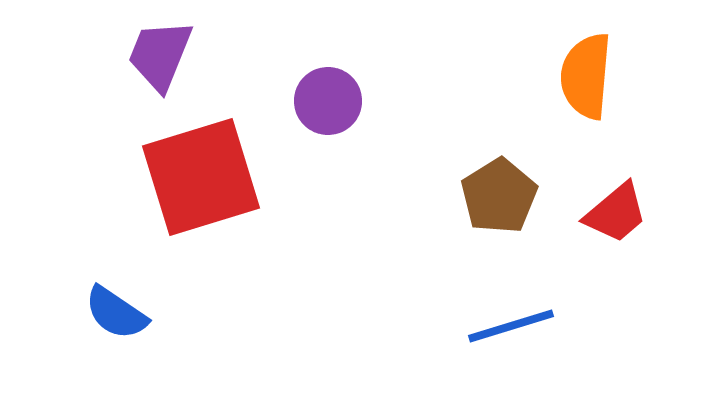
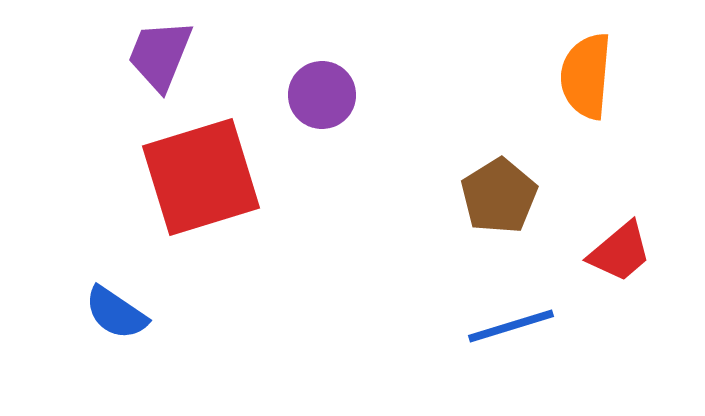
purple circle: moved 6 px left, 6 px up
red trapezoid: moved 4 px right, 39 px down
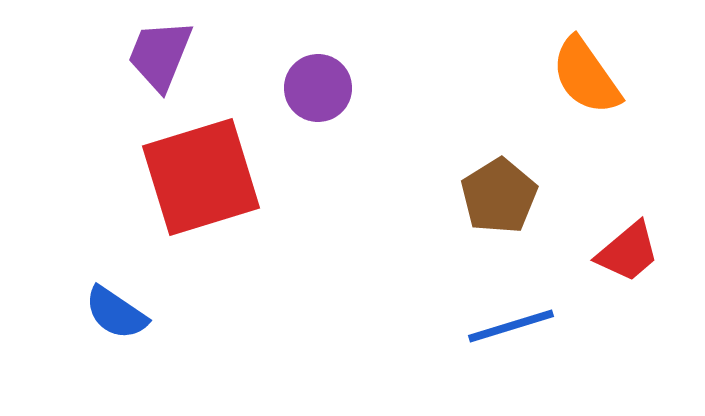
orange semicircle: rotated 40 degrees counterclockwise
purple circle: moved 4 px left, 7 px up
red trapezoid: moved 8 px right
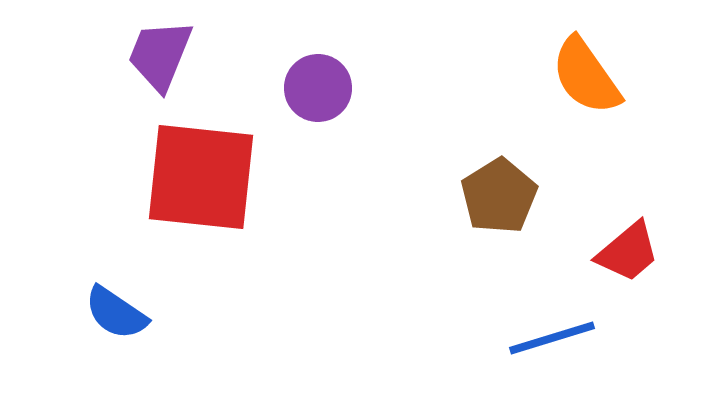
red square: rotated 23 degrees clockwise
blue line: moved 41 px right, 12 px down
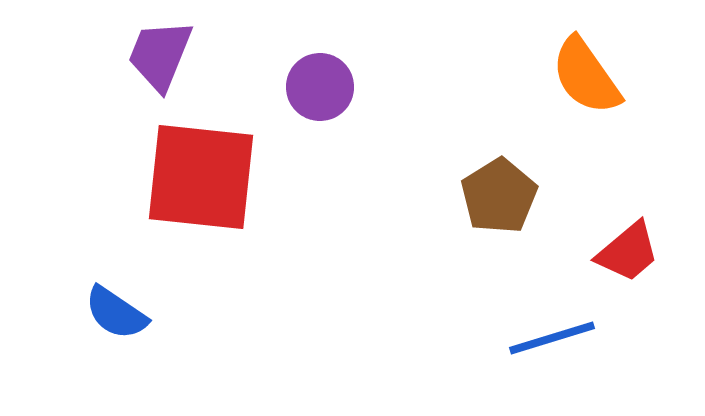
purple circle: moved 2 px right, 1 px up
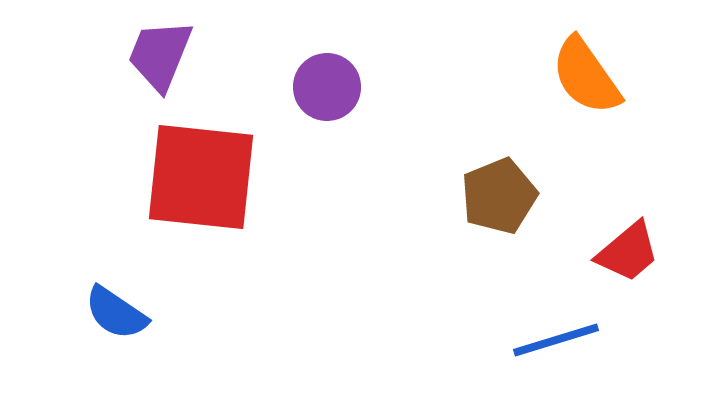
purple circle: moved 7 px right
brown pentagon: rotated 10 degrees clockwise
blue line: moved 4 px right, 2 px down
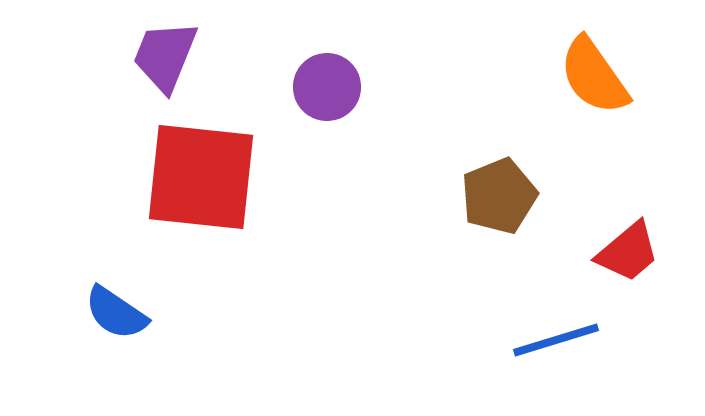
purple trapezoid: moved 5 px right, 1 px down
orange semicircle: moved 8 px right
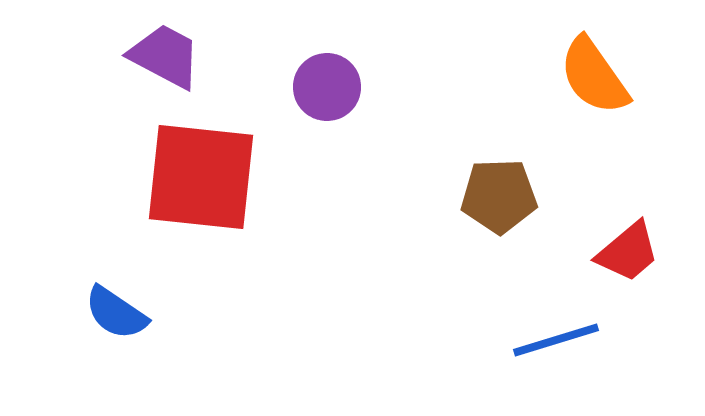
purple trapezoid: rotated 96 degrees clockwise
brown pentagon: rotated 20 degrees clockwise
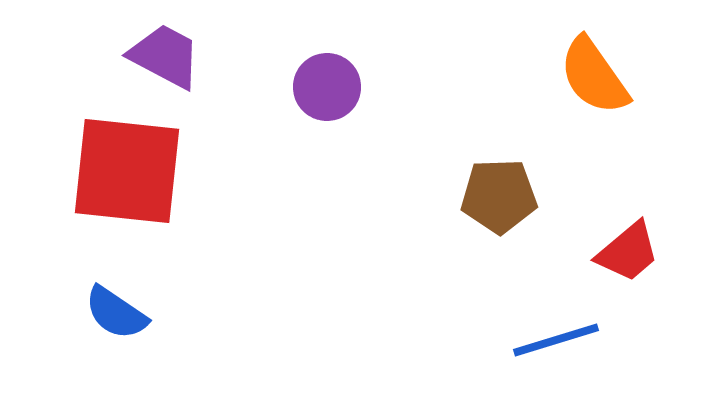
red square: moved 74 px left, 6 px up
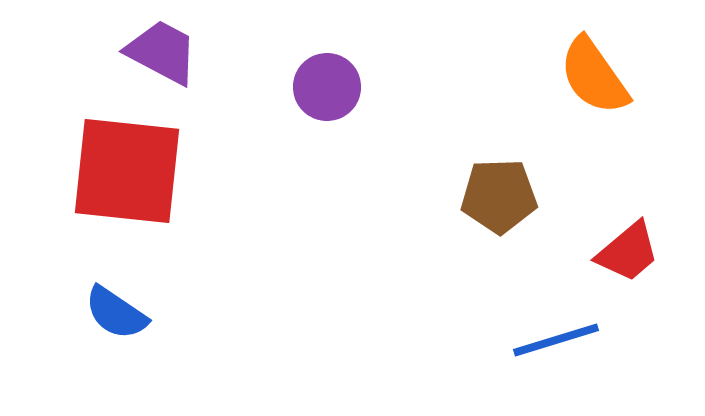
purple trapezoid: moved 3 px left, 4 px up
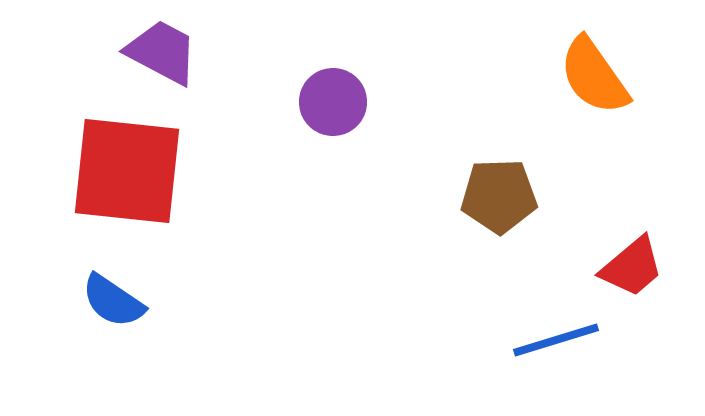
purple circle: moved 6 px right, 15 px down
red trapezoid: moved 4 px right, 15 px down
blue semicircle: moved 3 px left, 12 px up
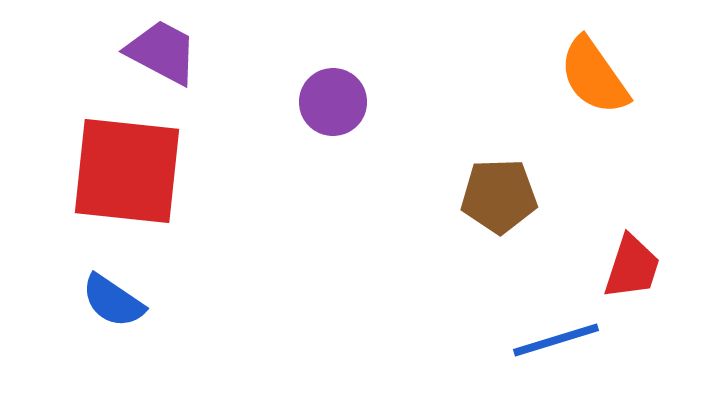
red trapezoid: rotated 32 degrees counterclockwise
